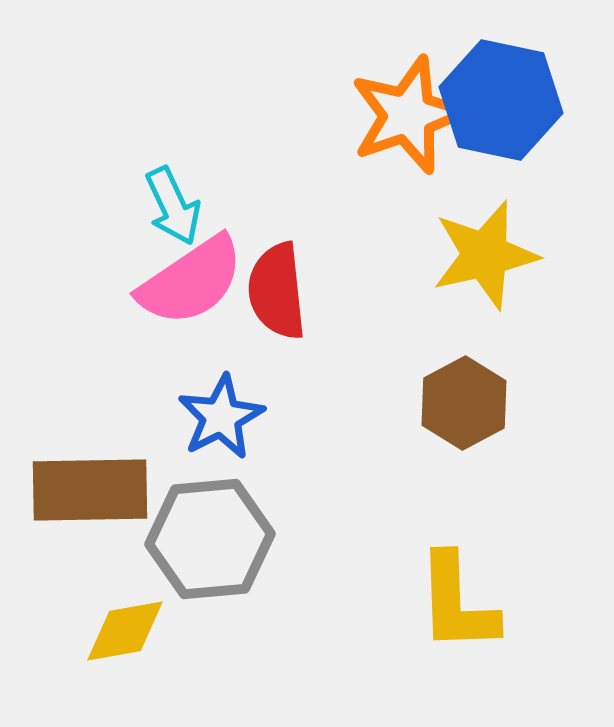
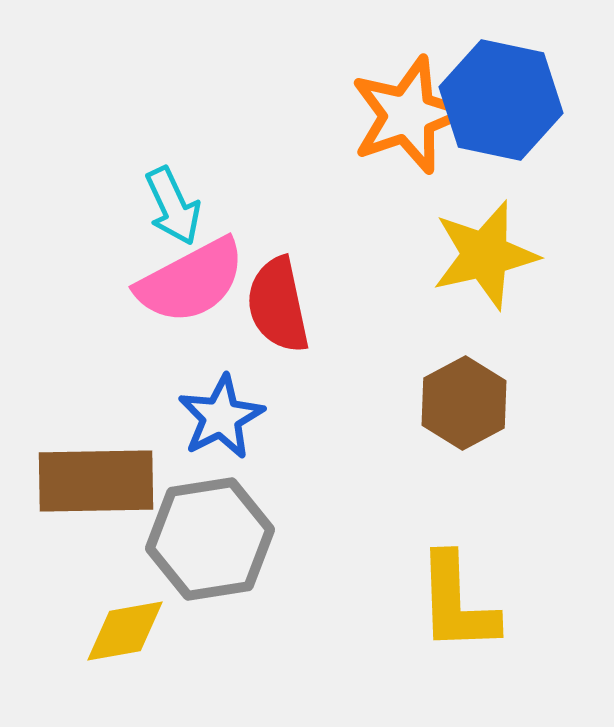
pink semicircle: rotated 6 degrees clockwise
red semicircle: moved 1 px right, 14 px down; rotated 6 degrees counterclockwise
brown rectangle: moved 6 px right, 9 px up
gray hexagon: rotated 4 degrees counterclockwise
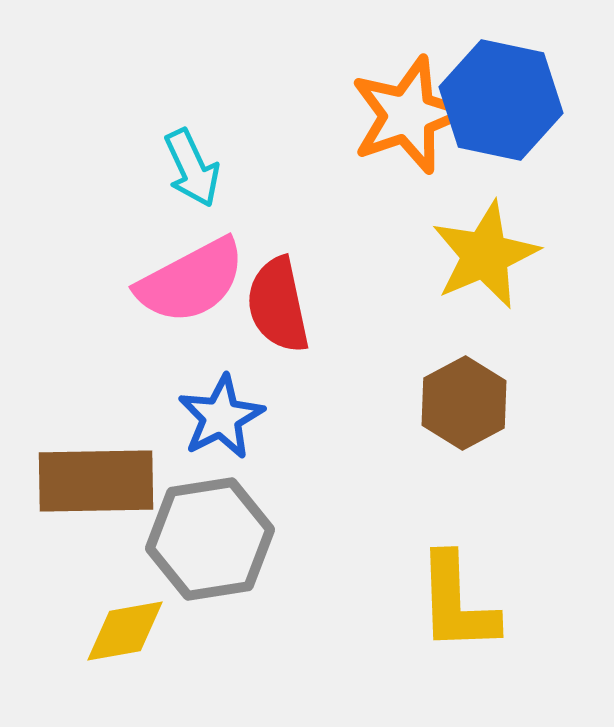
cyan arrow: moved 19 px right, 38 px up
yellow star: rotated 10 degrees counterclockwise
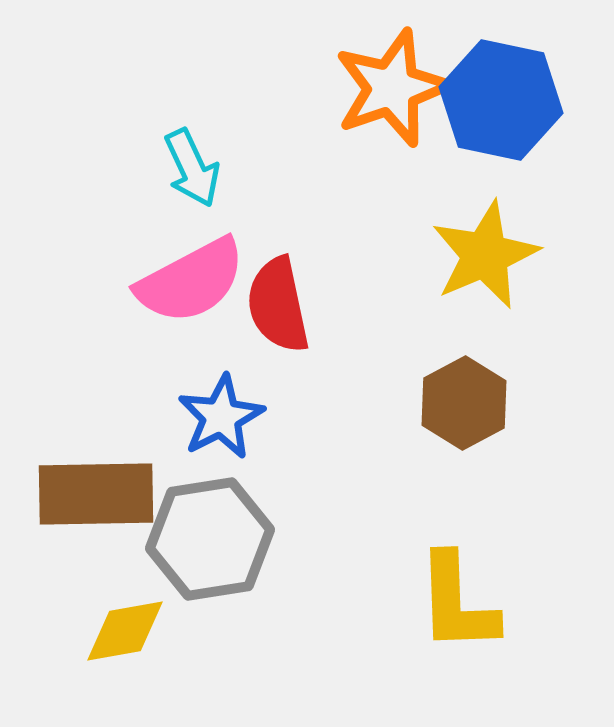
orange star: moved 16 px left, 27 px up
brown rectangle: moved 13 px down
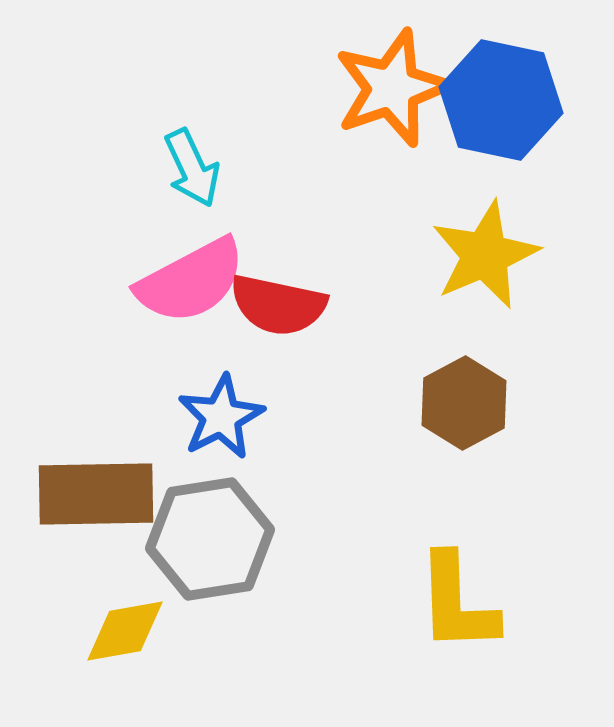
red semicircle: rotated 66 degrees counterclockwise
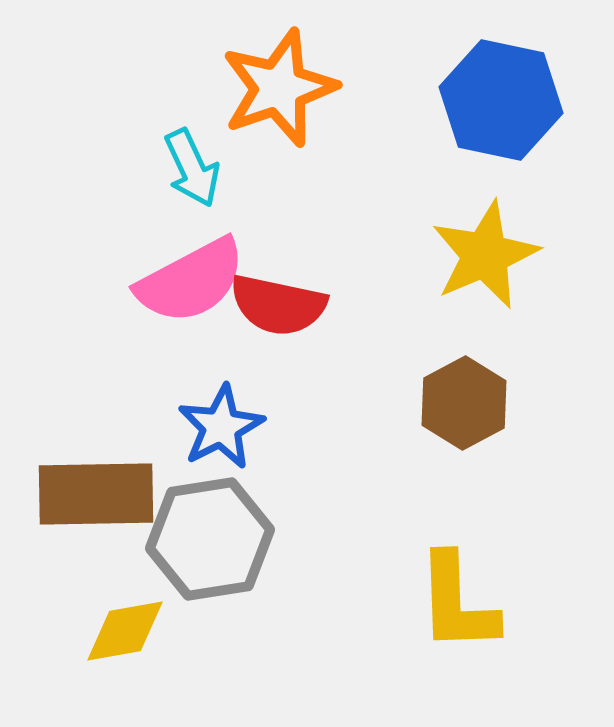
orange star: moved 113 px left
blue star: moved 10 px down
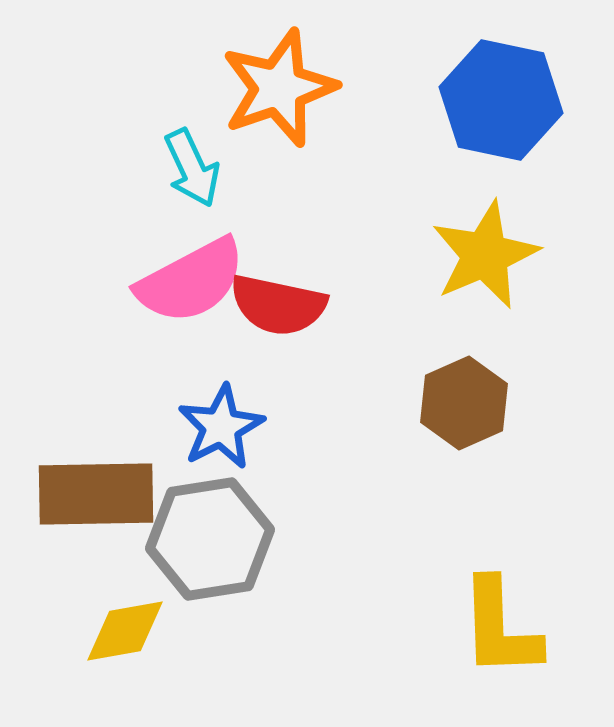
brown hexagon: rotated 4 degrees clockwise
yellow L-shape: moved 43 px right, 25 px down
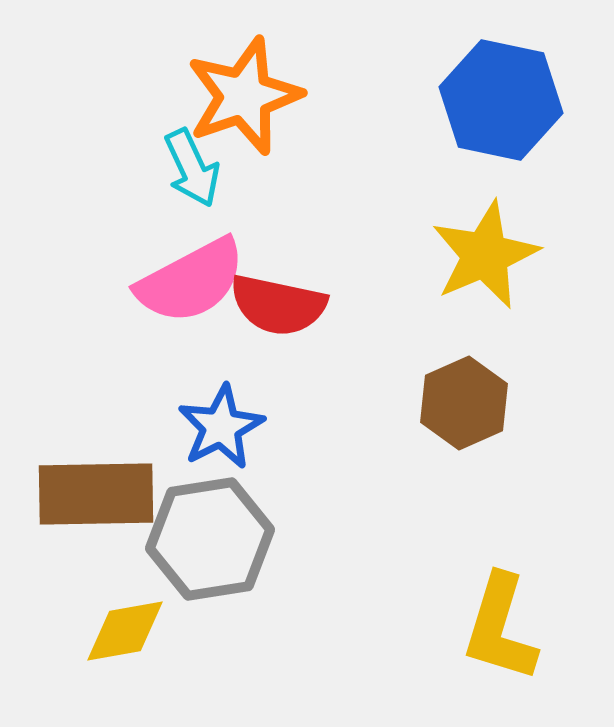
orange star: moved 35 px left, 8 px down
yellow L-shape: rotated 19 degrees clockwise
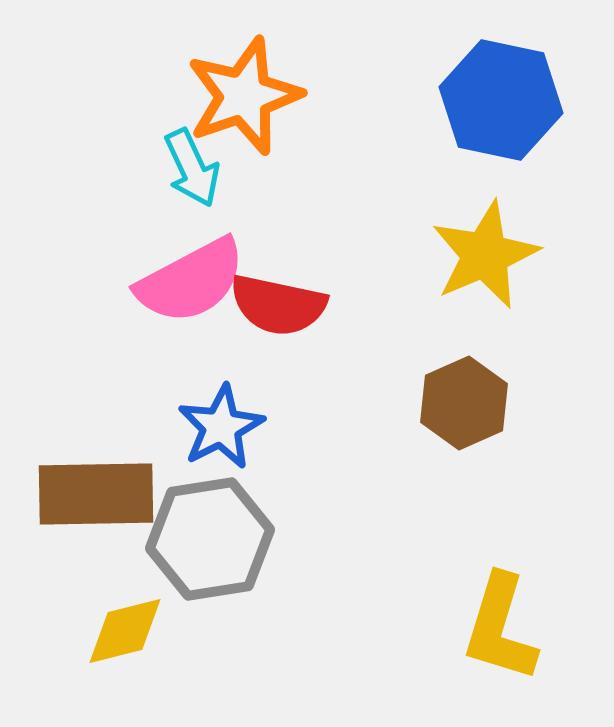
yellow diamond: rotated 4 degrees counterclockwise
